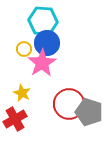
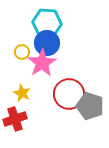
cyan hexagon: moved 4 px right, 2 px down
yellow circle: moved 2 px left, 3 px down
red circle: moved 10 px up
gray pentagon: moved 1 px right, 6 px up
red cross: rotated 10 degrees clockwise
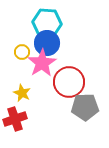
red circle: moved 12 px up
gray pentagon: moved 5 px left, 1 px down; rotated 20 degrees counterclockwise
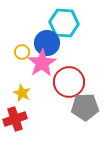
cyan hexagon: moved 17 px right
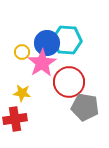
cyan hexagon: moved 3 px right, 17 px down
yellow star: rotated 18 degrees counterclockwise
gray pentagon: rotated 12 degrees clockwise
red cross: rotated 10 degrees clockwise
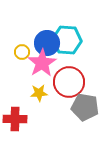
yellow star: moved 17 px right; rotated 12 degrees counterclockwise
red cross: rotated 10 degrees clockwise
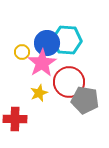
yellow star: rotated 18 degrees counterclockwise
gray pentagon: moved 7 px up
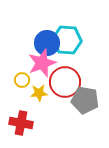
yellow circle: moved 28 px down
pink star: rotated 12 degrees clockwise
red circle: moved 4 px left
yellow star: rotated 18 degrees clockwise
red cross: moved 6 px right, 4 px down; rotated 10 degrees clockwise
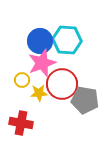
blue circle: moved 7 px left, 2 px up
red circle: moved 3 px left, 2 px down
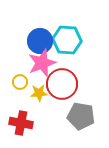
yellow circle: moved 2 px left, 2 px down
gray pentagon: moved 4 px left, 16 px down
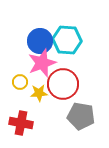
red circle: moved 1 px right
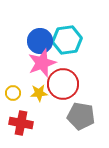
cyan hexagon: rotated 12 degrees counterclockwise
yellow circle: moved 7 px left, 11 px down
